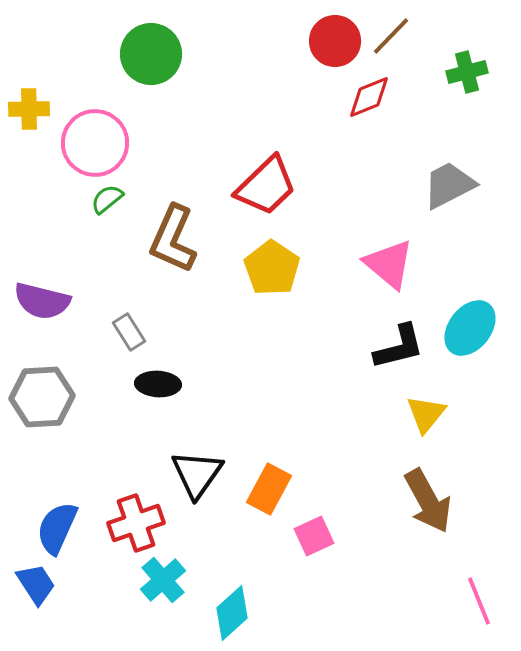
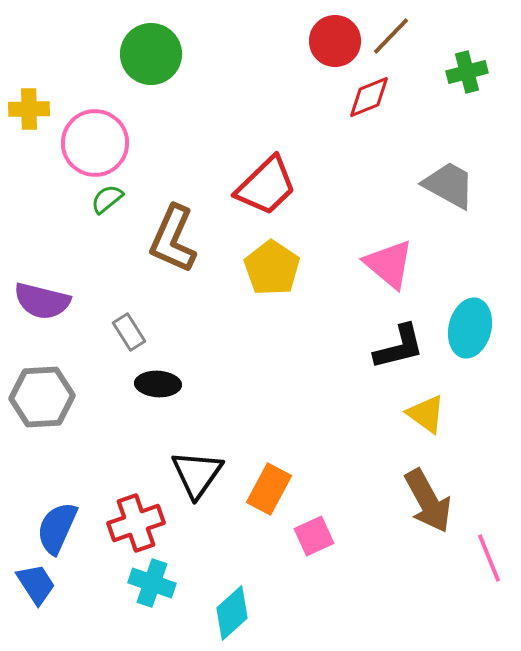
gray trapezoid: rotated 56 degrees clockwise
cyan ellipse: rotated 24 degrees counterclockwise
yellow triangle: rotated 33 degrees counterclockwise
cyan cross: moved 11 px left, 3 px down; rotated 30 degrees counterclockwise
pink line: moved 10 px right, 43 px up
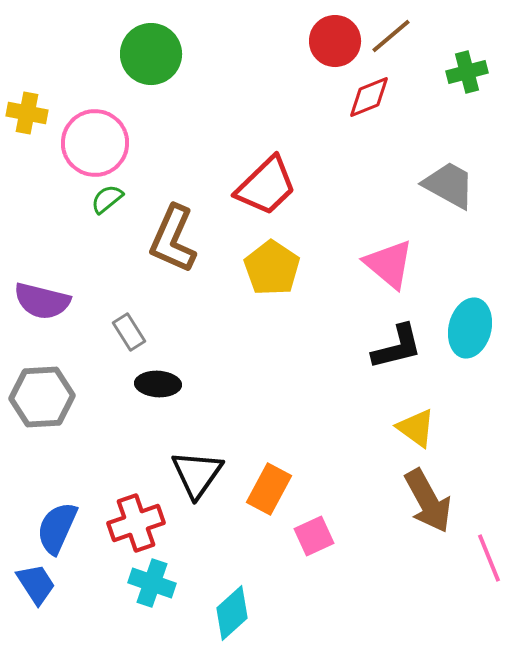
brown line: rotated 6 degrees clockwise
yellow cross: moved 2 px left, 4 px down; rotated 12 degrees clockwise
black L-shape: moved 2 px left
yellow triangle: moved 10 px left, 14 px down
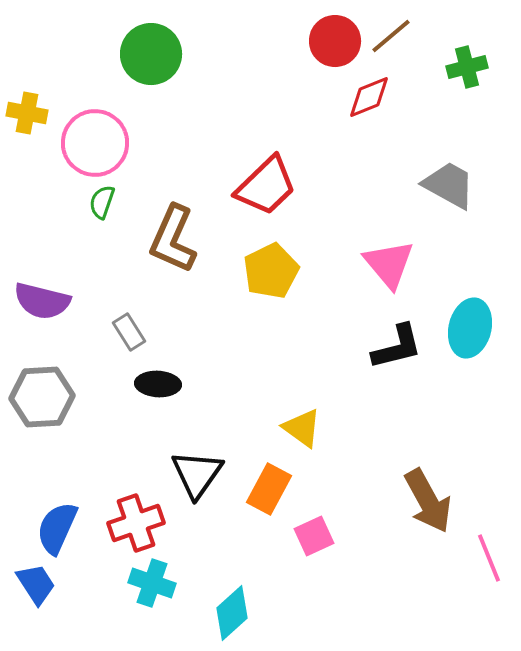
green cross: moved 5 px up
green semicircle: moved 5 px left, 3 px down; rotated 32 degrees counterclockwise
pink triangle: rotated 10 degrees clockwise
yellow pentagon: moved 1 px left, 3 px down; rotated 12 degrees clockwise
yellow triangle: moved 114 px left
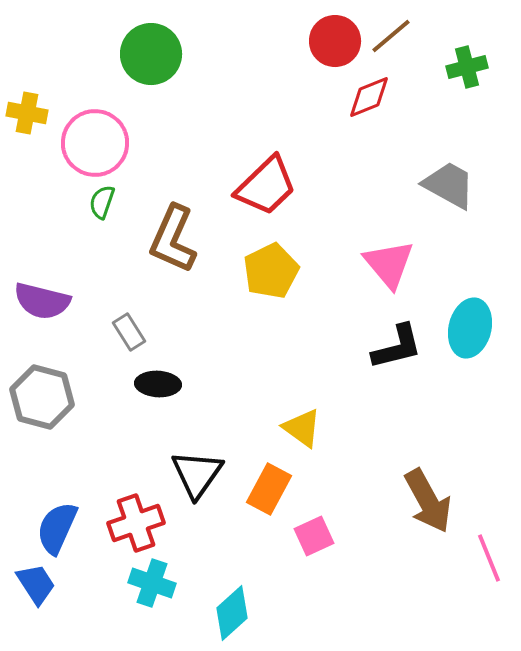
gray hexagon: rotated 18 degrees clockwise
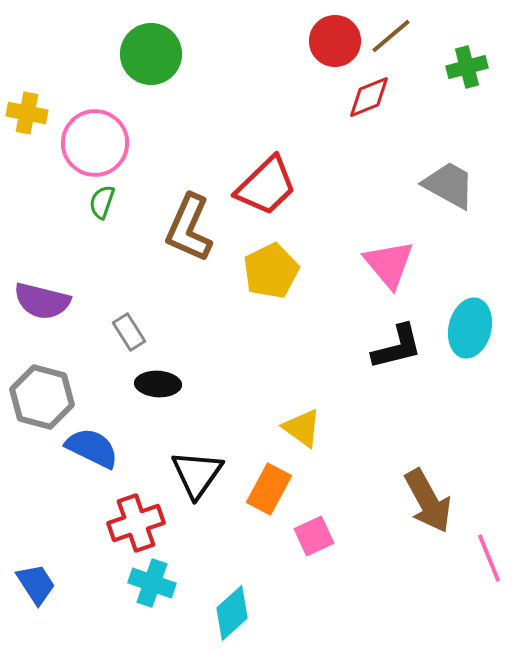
brown L-shape: moved 16 px right, 11 px up
blue semicircle: moved 35 px right, 80 px up; rotated 92 degrees clockwise
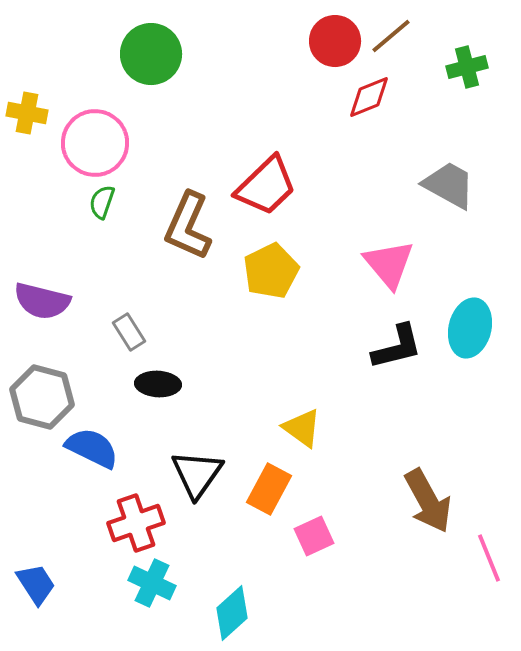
brown L-shape: moved 1 px left, 2 px up
cyan cross: rotated 6 degrees clockwise
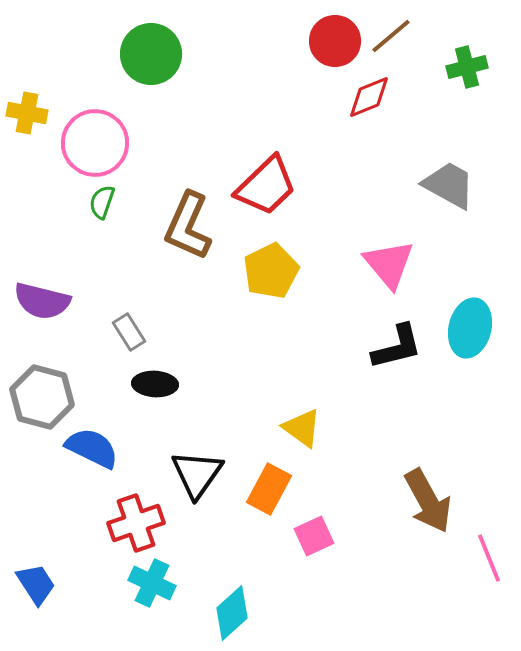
black ellipse: moved 3 px left
